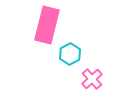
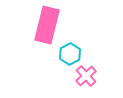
pink cross: moved 6 px left, 3 px up
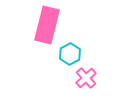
pink cross: moved 2 px down
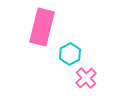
pink rectangle: moved 5 px left, 2 px down
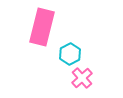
pink cross: moved 4 px left
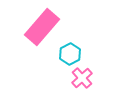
pink rectangle: rotated 27 degrees clockwise
